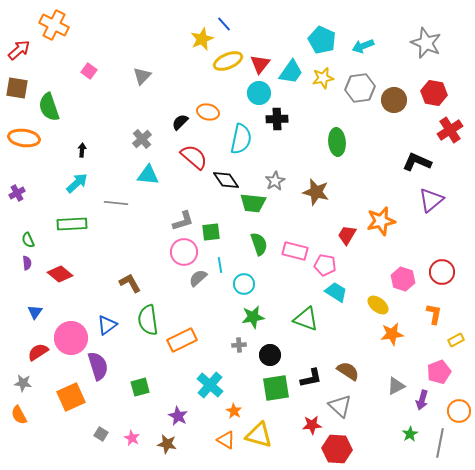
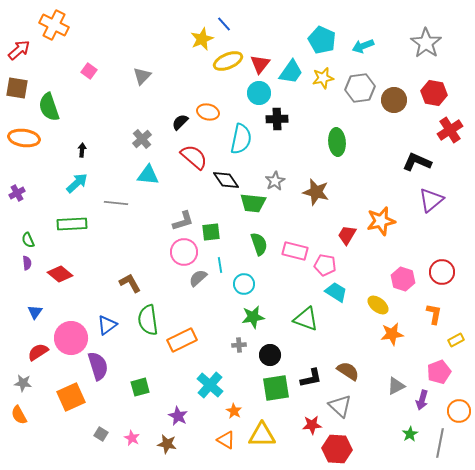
gray star at (426, 43): rotated 12 degrees clockwise
yellow triangle at (259, 435): moved 3 px right; rotated 16 degrees counterclockwise
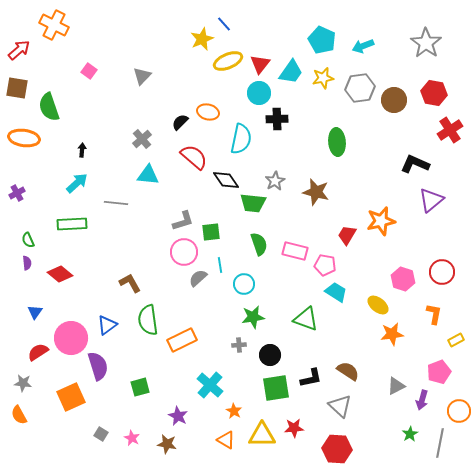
black L-shape at (417, 162): moved 2 px left, 2 px down
red star at (312, 425): moved 18 px left, 3 px down
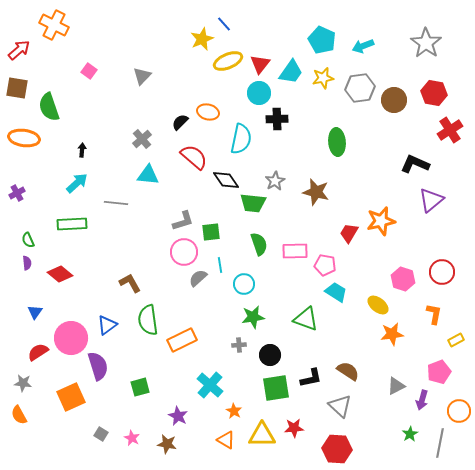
red trapezoid at (347, 235): moved 2 px right, 2 px up
pink rectangle at (295, 251): rotated 15 degrees counterclockwise
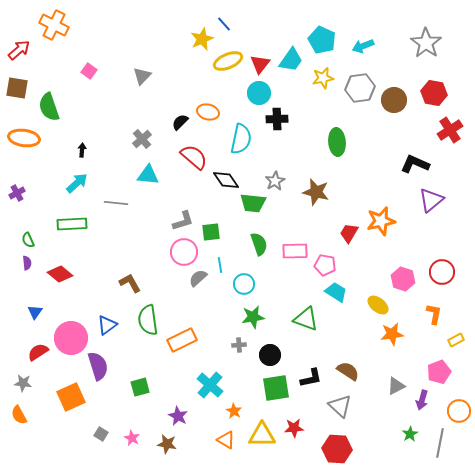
cyan trapezoid at (291, 72): moved 12 px up
